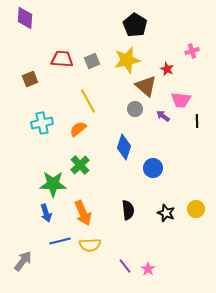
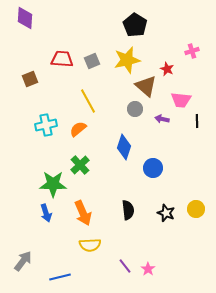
purple arrow: moved 1 px left, 3 px down; rotated 24 degrees counterclockwise
cyan cross: moved 4 px right, 2 px down
blue line: moved 36 px down
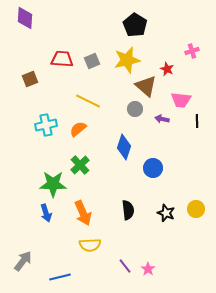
yellow line: rotated 35 degrees counterclockwise
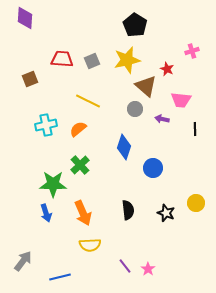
black line: moved 2 px left, 8 px down
yellow circle: moved 6 px up
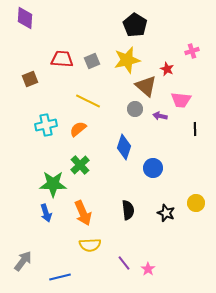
purple arrow: moved 2 px left, 3 px up
purple line: moved 1 px left, 3 px up
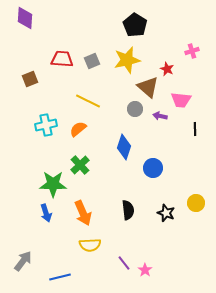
brown triangle: moved 2 px right, 1 px down
pink star: moved 3 px left, 1 px down
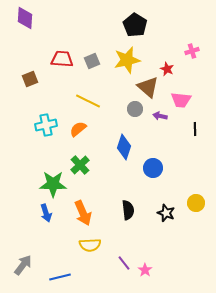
gray arrow: moved 4 px down
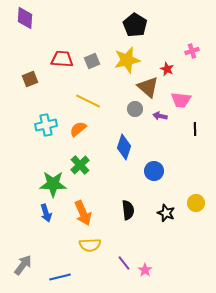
blue circle: moved 1 px right, 3 px down
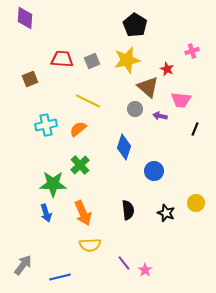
black line: rotated 24 degrees clockwise
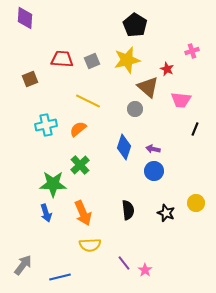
purple arrow: moved 7 px left, 33 px down
